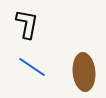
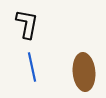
blue line: rotated 44 degrees clockwise
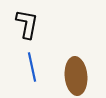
brown ellipse: moved 8 px left, 4 px down
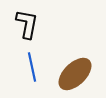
brown ellipse: moved 1 px left, 2 px up; rotated 51 degrees clockwise
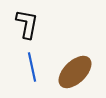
brown ellipse: moved 2 px up
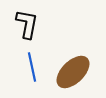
brown ellipse: moved 2 px left
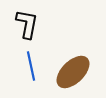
blue line: moved 1 px left, 1 px up
